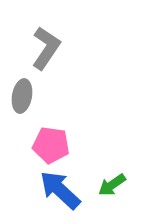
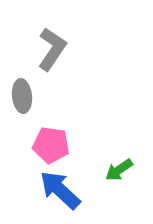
gray L-shape: moved 6 px right, 1 px down
gray ellipse: rotated 16 degrees counterclockwise
green arrow: moved 7 px right, 15 px up
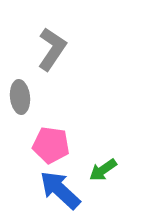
gray ellipse: moved 2 px left, 1 px down
green arrow: moved 16 px left
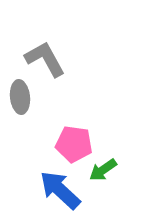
gray L-shape: moved 7 px left, 10 px down; rotated 63 degrees counterclockwise
pink pentagon: moved 23 px right, 1 px up
